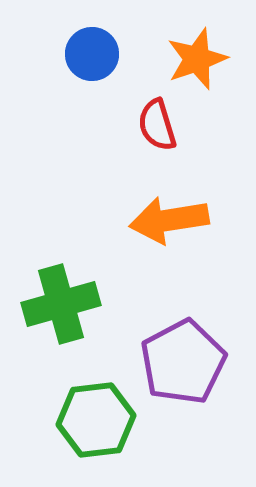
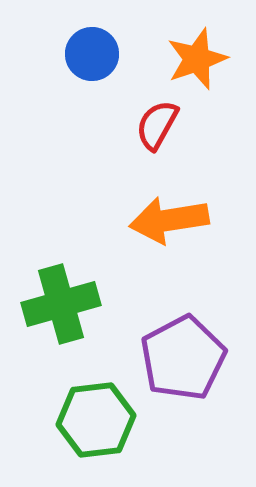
red semicircle: rotated 46 degrees clockwise
purple pentagon: moved 4 px up
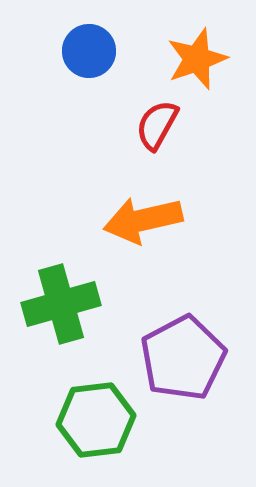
blue circle: moved 3 px left, 3 px up
orange arrow: moved 26 px left; rotated 4 degrees counterclockwise
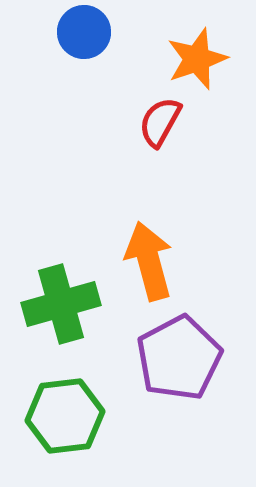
blue circle: moved 5 px left, 19 px up
red semicircle: moved 3 px right, 3 px up
orange arrow: moved 6 px right, 41 px down; rotated 88 degrees clockwise
purple pentagon: moved 4 px left
green hexagon: moved 31 px left, 4 px up
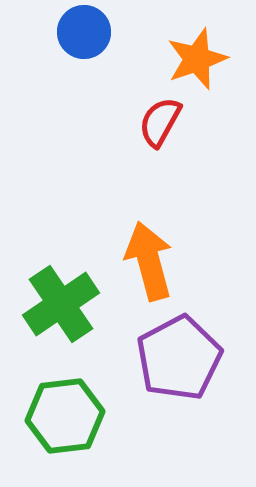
green cross: rotated 18 degrees counterclockwise
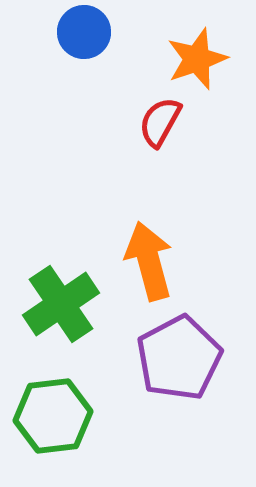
green hexagon: moved 12 px left
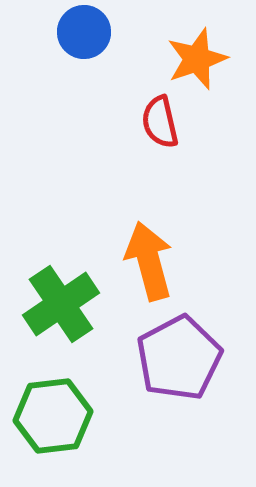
red semicircle: rotated 42 degrees counterclockwise
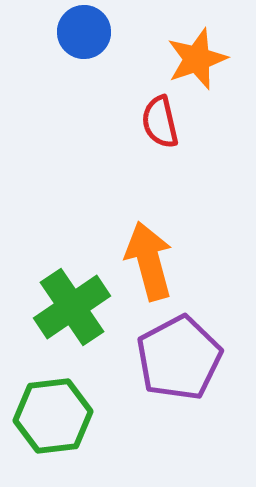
green cross: moved 11 px right, 3 px down
